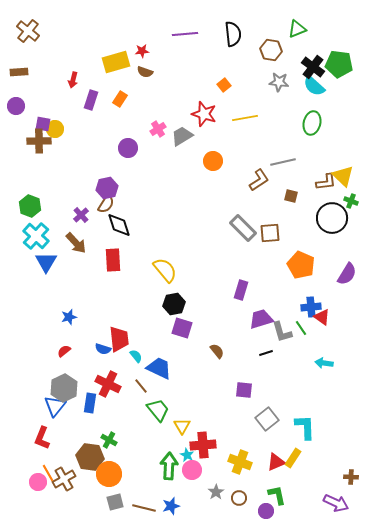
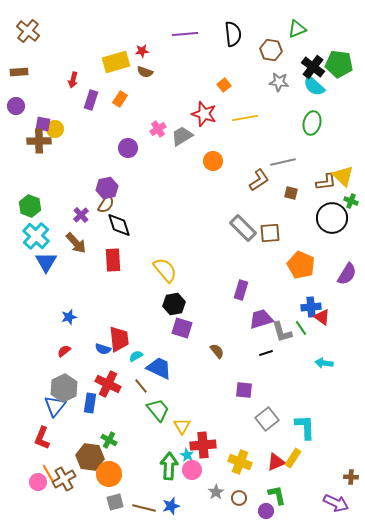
brown square at (291, 196): moved 3 px up
cyan semicircle at (136, 356): rotated 80 degrees counterclockwise
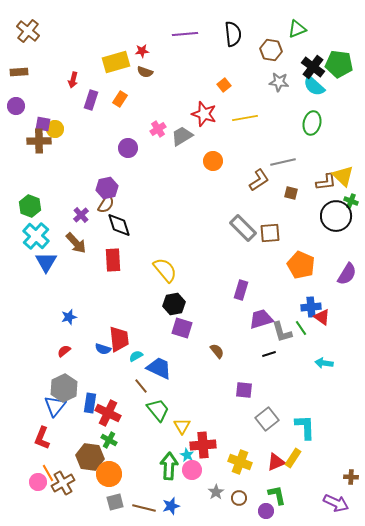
black circle at (332, 218): moved 4 px right, 2 px up
black line at (266, 353): moved 3 px right, 1 px down
red cross at (108, 384): moved 29 px down
brown cross at (64, 479): moved 1 px left, 4 px down
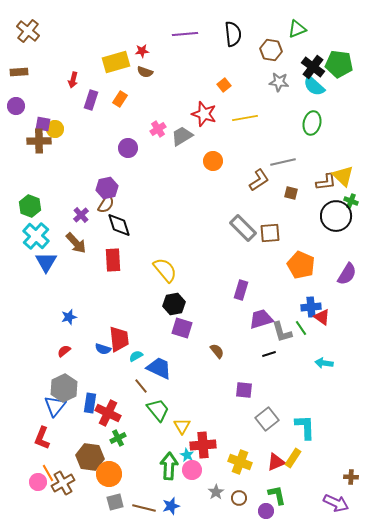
green cross at (109, 440): moved 9 px right, 2 px up; rotated 35 degrees clockwise
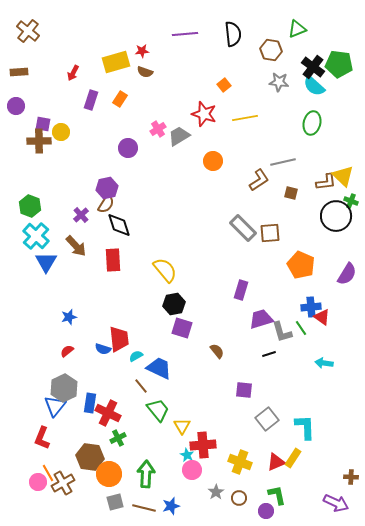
red arrow at (73, 80): moved 7 px up; rotated 14 degrees clockwise
yellow circle at (55, 129): moved 6 px right, 3 px down
gray trapezoid at (182, 136): moved 3 px left
brown arrow at (76, 243): moved 3 px down
red semicircle at (64, 351): moved 3 px right
green arrow at (169, 466): moved 23 px left, 8 px down
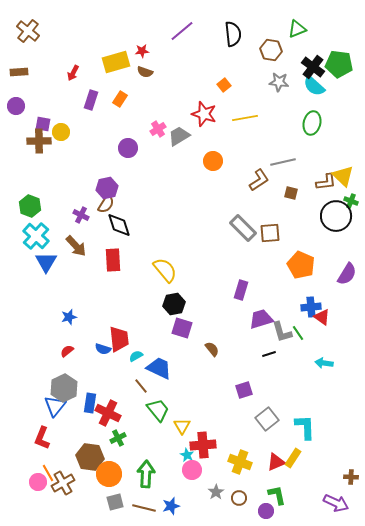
purple line at (185, 34): moved 3 px left, 3 px up; rotated 35 degrees counterclockwise
purple cross at (81, 215): rotated 21 degrees counterclockwise
green line at (301, 328): moved 3 px left, 5 px down
brown semicircle at (217, 351): moved 5 px left, 2 px up
purple square at (244, 390): rotated 24 degrees counterclockwise
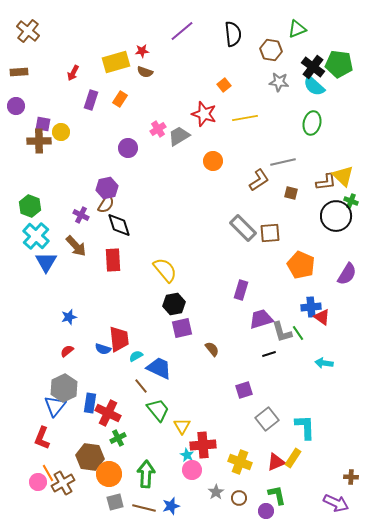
purple square at (182, 328): rotated 30 degrees counterclockwise
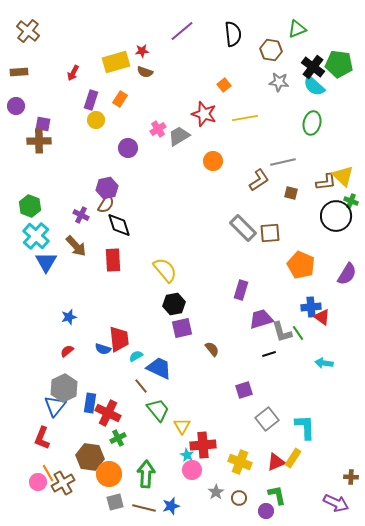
yellow circle at (61, 132): moved 35 px right, 12 px up
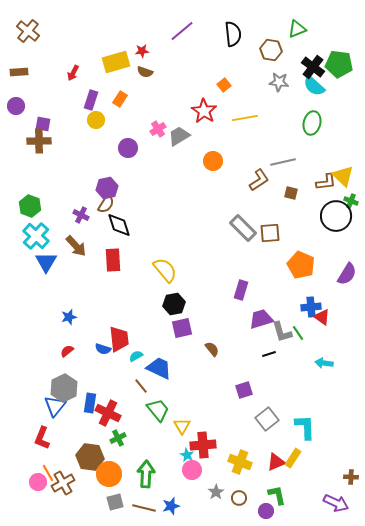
red star at (204, 114): moved 3 px up; rotated 15 degrees clockwise
